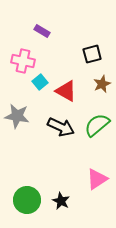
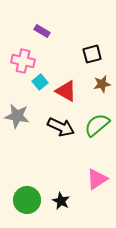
brown star: rotated 12 degrees clockwise
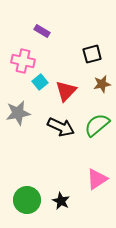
red triangle: rotated 45 degrees clockwise
gray star: moved 1 px right, 3 px up; rotated 20 degrees counterclockwise
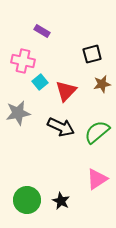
green semicircle: moved 7 px down
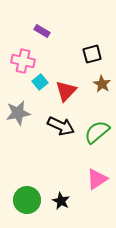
brown star: rotated 30 degrees counterclockwise
black arrow: moved 1 px up
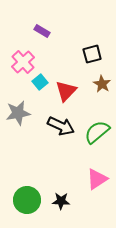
pink cross: moved 1 px down; rotated 35 degrees clockwise
black star: rotated 24 degrees counterclockwise
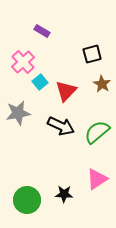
black star: moved 3 px right, 7 px up
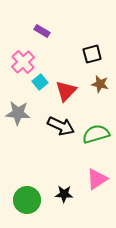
brown star: moved 2 px left; rotated 18 degrees counterclockwise
gray star: rotated 15 degrees clockwise
green semicircle: moved 1 px left, 2 px down; rotated 24 degrees clockwise
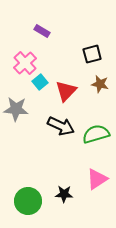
pink cross: moved 2 px right, 1 px down
gray star: moved 2 px left, 4 px up
green circle: moved 1 px right, 1 px down
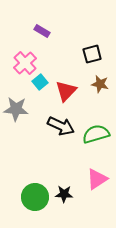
green circle: moved 7 px right, 4 px up
